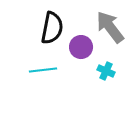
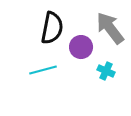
gray arrow: moved 1 px down
cyan line: rotated 8 degrees counterclockwise
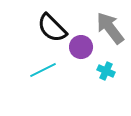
black semicircle: rotated 124 degrees clockwise
cyan line: rotated 12 degrees counterclockwise
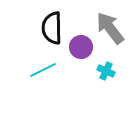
black semicircle: rotated 44 degrees clockwise
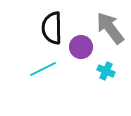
cyan line: moved 1 px up
